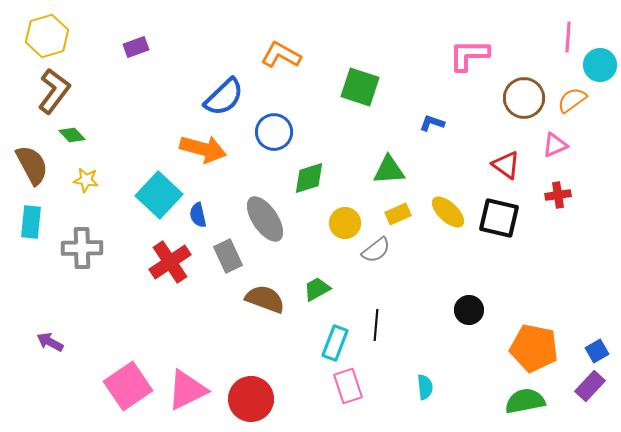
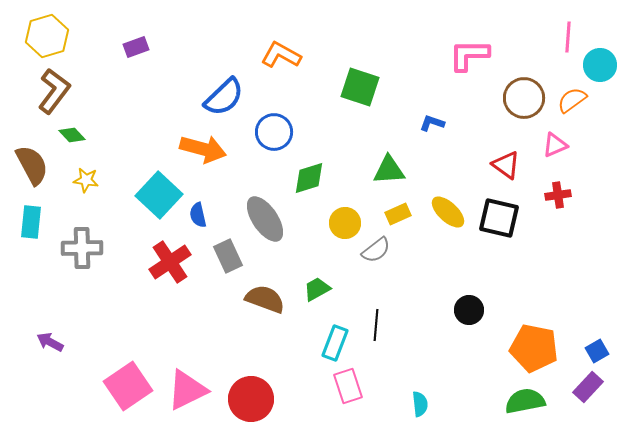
purple rectangle at (590, 386): moved 2 px left, 1 px down
cyan semicircle at (425, 387): moved 5 px left, 17 px down
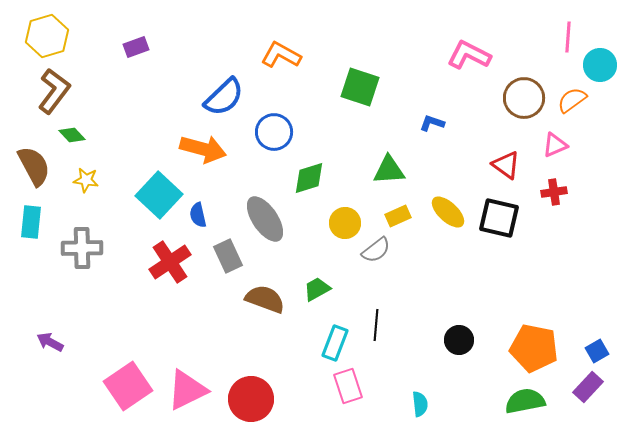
pink L-shape at (469, 55): rotated 27 degrees clockwise
brown semicircle at (32, 165): moved 2 px right, 1 px down
red cross at (558, 195): moved 4 px left, 3 px up
yellow rectangle at (398, 214): moved 2 px down
black circle at (469, 310): moved 10 px left, 30 px down
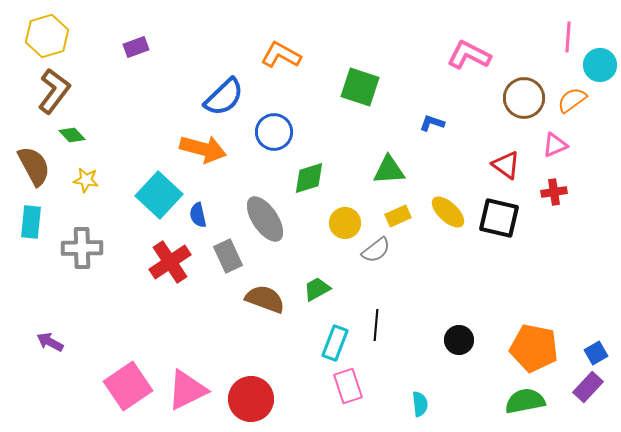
blue square at (597, 351): moved 1 px left, 2 px down
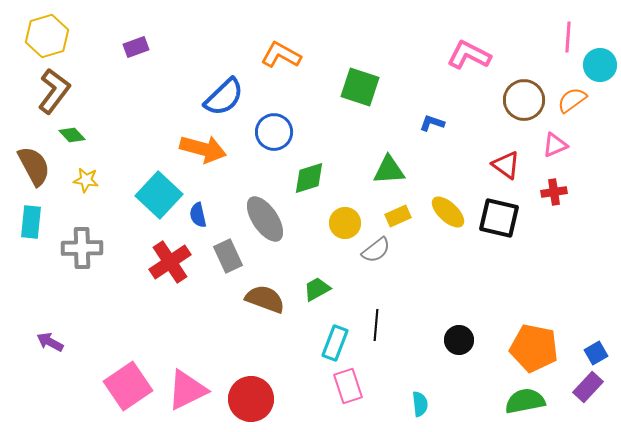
brown circle at (524, 98): moved 2 px down
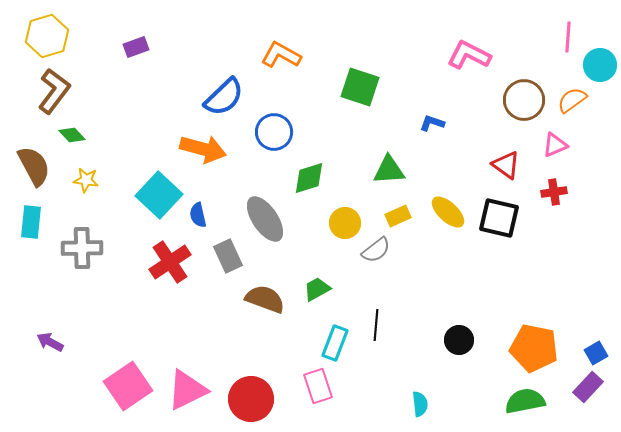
pink rectangle at (348, 386): moved 30 px left
